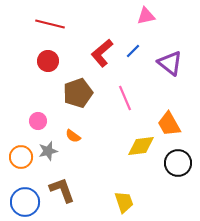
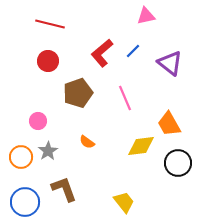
orange semicircle: moved 14 px right, 6 px down
gray star: rotated 18 degrees counterclockwise
brown L-shape: moved 2 px right, 1 px up
yellow trapezoid: rotated 20 degrees counterclockwise
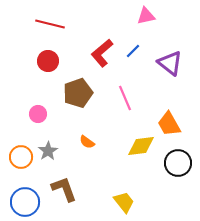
pink circle: moved 7 px up
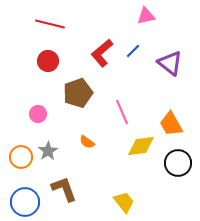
pink line: moved 3 px left, 14 px down
orange trapezoid: moved 2 px right
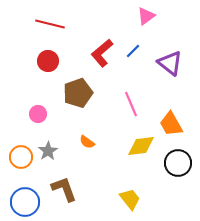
pink triangle: rotated 24 degrees counterclockwise
pink line: moved 9 px right, 8 px up
yellow trapezoid: moved 6 px right, 3 px up
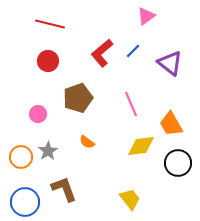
brown pentagon: moved 5 px down
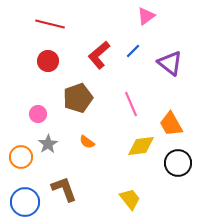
red L-shape: moved 3 px left, 2 px down
gray star: moved 7 px up
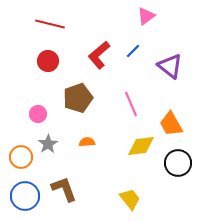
purple triangle: moved 3 px down
orange semicircle: rotated 140 degrees clockwise
blue circle: moved 6 px up
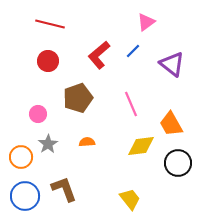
pink triangle: moved 6 px down
purple triangle: moved 2 px right, 2 px up
